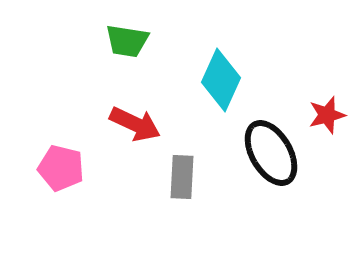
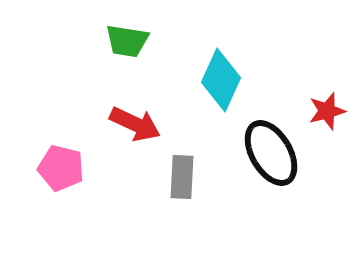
red star: moved 4 px up
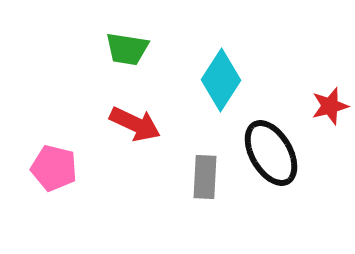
green trapezoid: moved 8 px down
cyan diamond: rotated 8 degrees clockwise
red star: moved 3 px right, 5 px up
pink pentagon: moved 7 px left
gray rectangle: moved 23 px right
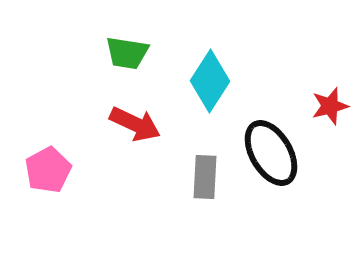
green trapezoid: moved 4 px down
cyan diamond: moved 11 px left, 1 px down
pink pentagon: moved 6 px left, 2 px down; rotated 30 degrees clockwise
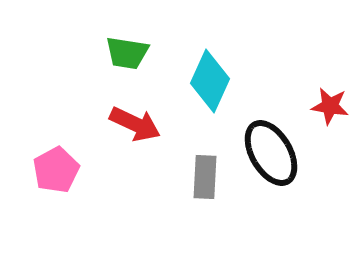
cyan diamond: rotated 8 degrees counterclockwise
red star: rotated 24 degrees clockwise
pink pentagon: moved 8 px right
